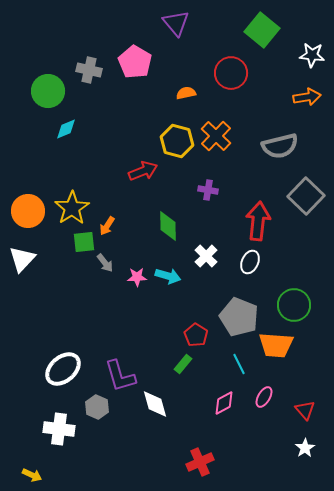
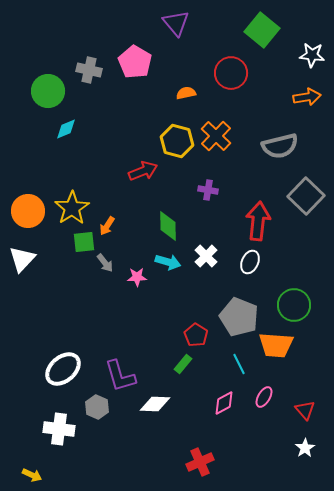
cyan arrow at (168, 276): moved 14 px up
white diamond at (155, 404): rotated 72 degrees counterclockwise
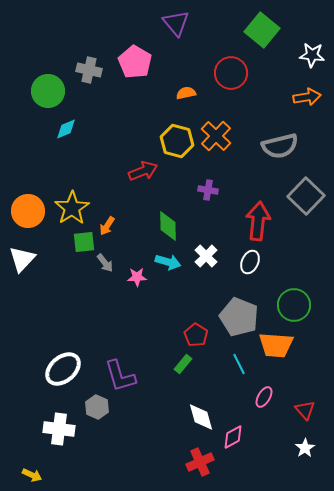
pink diamond at (224, 403): moved 9 px right, 34 px down
white diamond at (155, 404): moved 46 px right, 13 px down; rotated 72 degrees clockwise
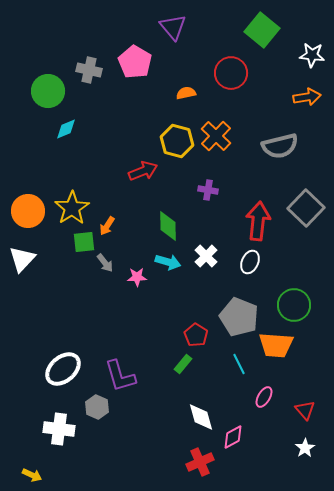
purple triangle at (176, 23): moved 3 px left, 4 px down
gray square at (306, 196): moved 12 px down
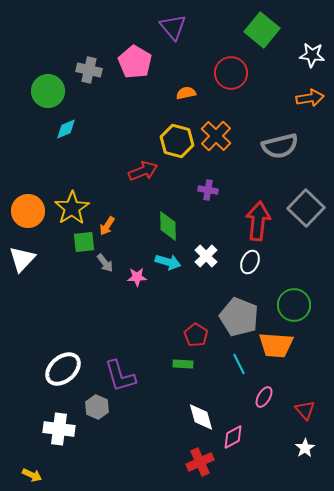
orange arrow at (307, 97): moved 3 px right, 1 px down
green rectangle at (183, 364): rotated 54 degrees clockwise
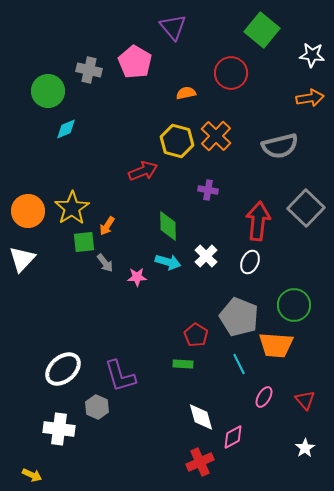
red triangle at (305, 410): moved 10 px up
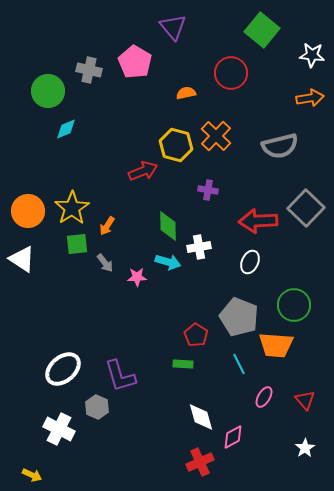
yellow hexagon at (177, 141): moved 1 px left, 4 px down
red arrow at (258, 221): rotated 99 degrees counterclockwise
green square at (84, 242): moved 7 px left, 2 px down
white cross at (206, 256): moved 7 px left, 9 px up; rotated 35 degrees clockwise
white triangle at (22, 259): rotated 40 degrees counterclockwise
white cross at (59, 429): rotated 20 degrees clockwise
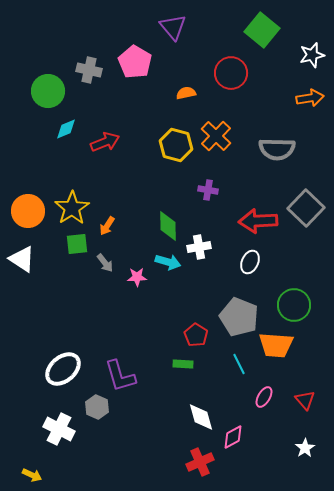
white star at (312, 55): rotated 20 degrees counterclockwise
gray semicircle at (280, 146): moved 3 px left, 3 px down; rotated 15 degrees clockwise
red arrow at (143, 171): moved 38 px left, 29 px up
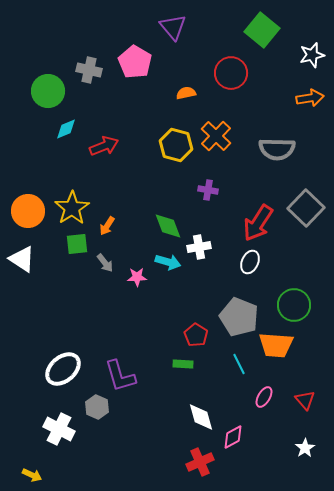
red arrow at (105, 142): moved 1 px left, 4 px down
red arrow at (258, 221): moved 2 px down; rotated 54 degrees counterclockwise
green diamond at (168, 226): rotated 20 degrees counterclockwise
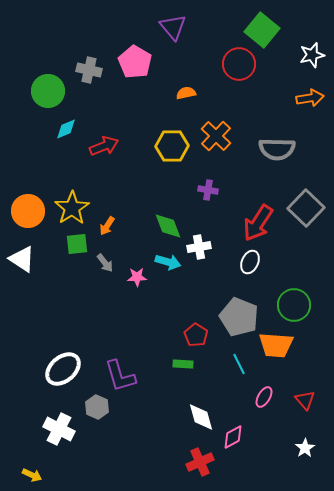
red circle at (231, 73): moved 8 px right, 9 px up
yellow hexagon at (176, 145): moved 4 px left, 1 px down; rotated 16 degrees counterclockwise
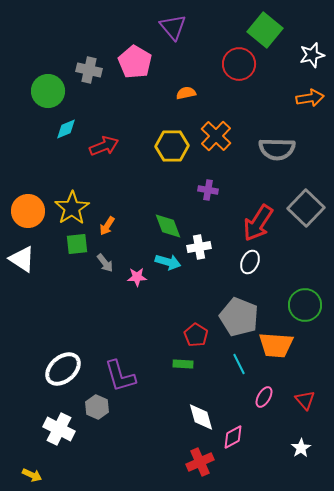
green square at (262, 30): moved 3 px right
green circle at (294, 305): moved 11 px right
white star at (305, 448): moved 4 px left
